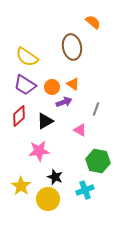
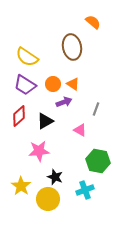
orange circle: moved 1 px right, 3 px up
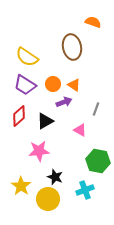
orange semicircle: rotated 21 degrees counterclockwise
orange triangle: moved 1 px right, 1 px down
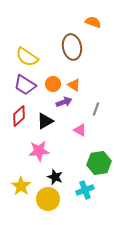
green hexagon: moved 1 px right, 2 px down; rotated 20 degrees counterclockwise
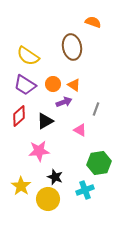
yellow semicircle: moved 1 px right, 1 px up
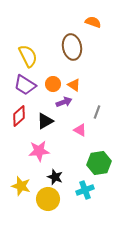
yellow semicircle: rotated 150 degrees counterclockwise
gray line: moved 1 px right, 3 px down
yellow star: rotated 18 degrees counterclockwise
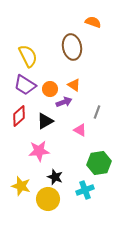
orange circle: moved 3 px left, 5 px down
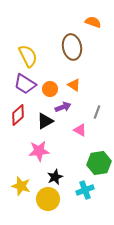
purple trapezoid: moved 1 px up
purple arrow: moved 1 px left, 5 px down
red diamond: moved 1 px left, 1 px up
black star: rotated 28 degrees clockwise
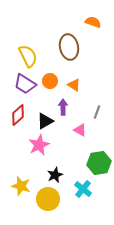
brown ellipse: moved 3 px left
orange circle: moved 8 px up
purple arrow: rotated 70 degrees counterclockwise
pink star: moved 6 px up; rotated 20 degrees counterclockwise
black star: moved 2 px up
cyan cross: moved 2 px left, 1 px up; rotated 30 degrees counterclockwise
